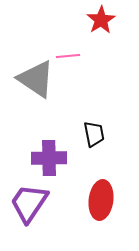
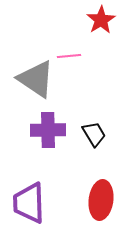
pink line: moved 1 px right
black trapezoid: rotated 20 degrees counterclockwise
purple cross: moved 1 px left, 28 px up
purple trapezoid: rotated 36 degrees counterclockwise
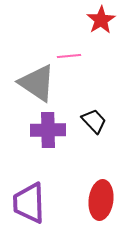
gray triangle: moved 1 px right, 4 px down
black trapezoid: moved 13 px up; rotated 12 degrees counterclockwise
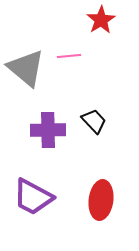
gray triangle: moved 11 px left, 15 px up; rotated 6 degrees clockwise
purple trapezoid: moved 4 px right, 6 px up; rotated 60 degrees counterclockwise
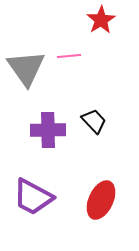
gray triangle: rotated 15 degrees clockwise
red ellipse: rotated 18 degrees clockwise
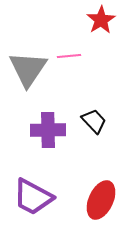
gray triangle: moved 2 px right, 1 px down; rotated 9 degrees clockwise
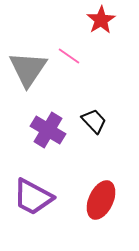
pink line: rotated 40 degrees clockwise
purple cross: rotated 32 degrees clockwise
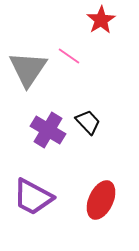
black trapezoid: moved 6 px left, 1 px down
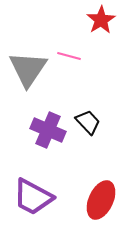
pink line: rotated 20 degrees counterclockwise
purple cross: rotated 8 degrees counterclockwise
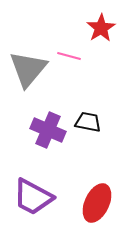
red star: moved 8 px down
gray triangle: rotated 6 degrees clockwise
black trapezoid: rotated 36 degrees counterclockwise
red ellipse: moved 4 px left, 3 px down
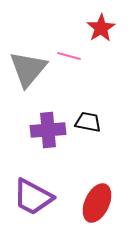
purple cross: rotated 28 degrees counterclockwise
